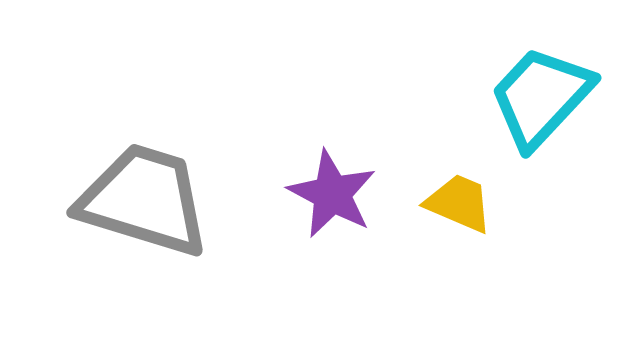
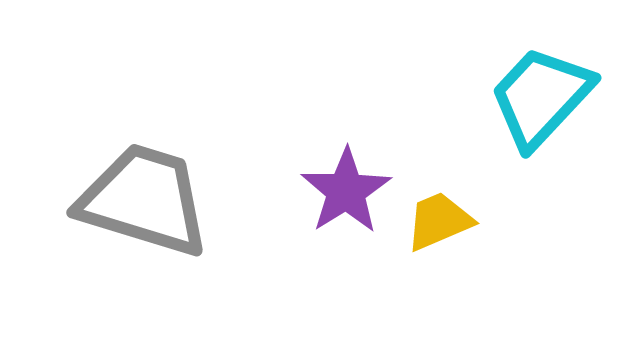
purple star: moved 14 px right, 3 px up; rotated 12 degrees clockwise
yellow trapezoid: moved 20 px left, 18 px down; rotated 46 degrees counterclockwise
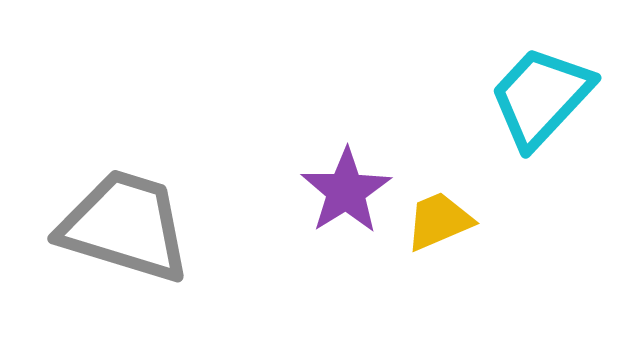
gray trapezoid: moved 19 px left, 26 px down
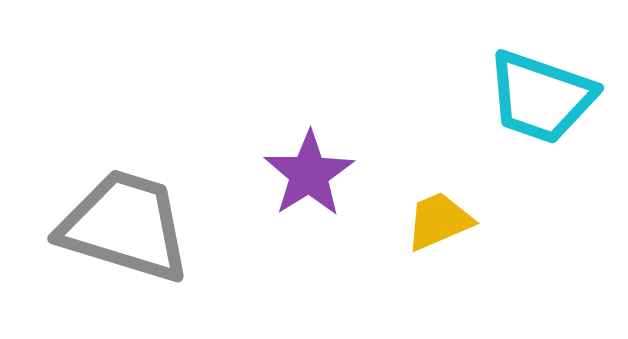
cyan trapezoid: rotated 114 degrees counterclockwise
purple star: moved 37 px left, 17 px up
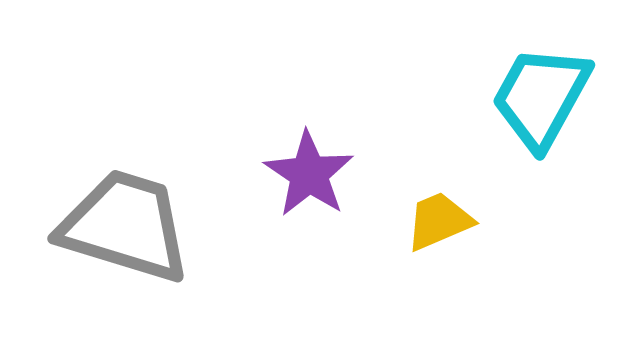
cyan trapezoid: rotated 100 degrees clockwise
purple star: rotated 6 degrees counterclockwise
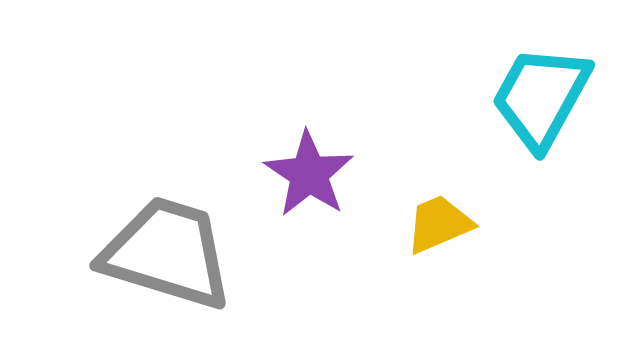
yellow trapezoid: moved 3 px down
gray trapezoid: moved 42 px right, 27 px down
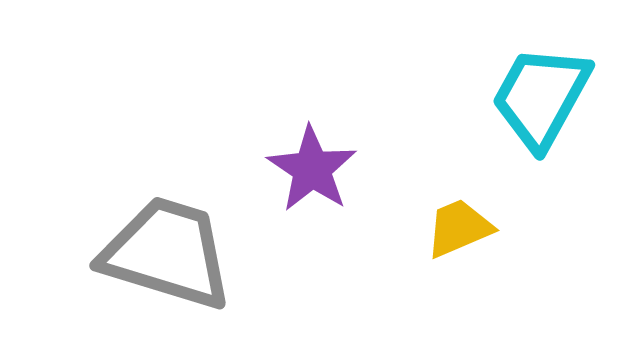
purple star: moved 3 px right, 5 px up
yellow trapezoid: moved 20 px right, 4 px down
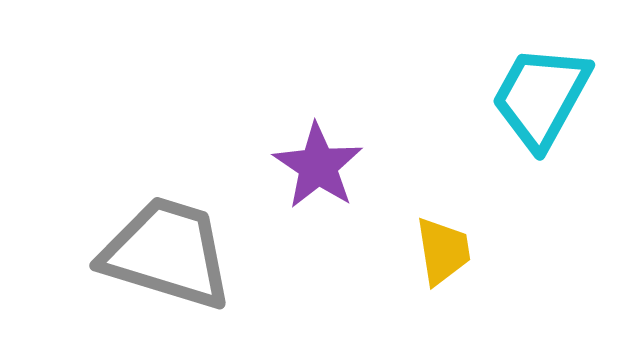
purple star: moved 6 px right, 3 px up
yellow trapezoid: moved 16 px left, 23 px down; rotated 104 degrees clockwise
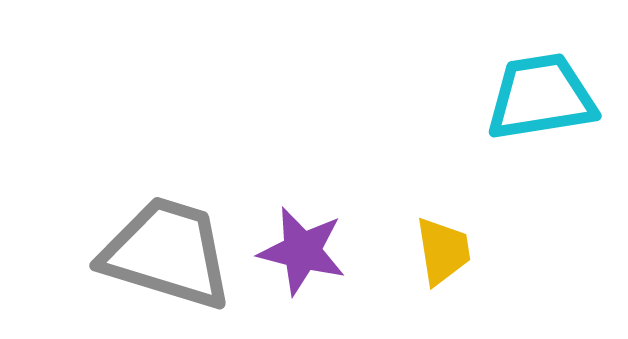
cyan trapezoid: rotated 52 degrees clockwise
purple star: moved 16 px left, 85 px down; rotated 20 degrees counterclockwise
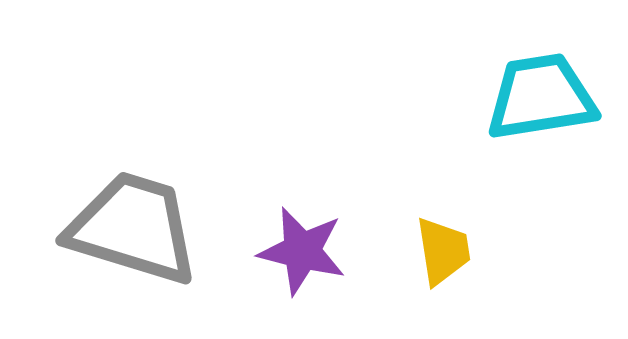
gray trapezoid: moved 34 px left, 25 px up
